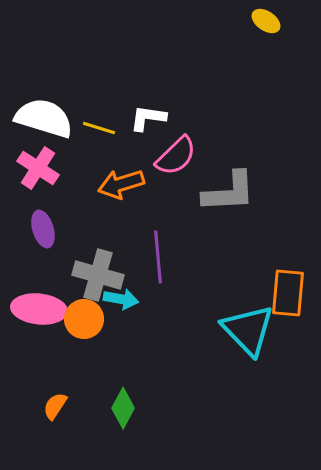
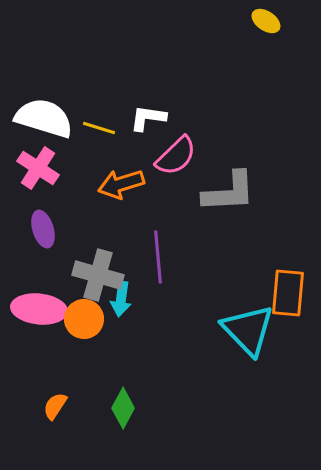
cyan arrow: rotated 88 degrees clockwise
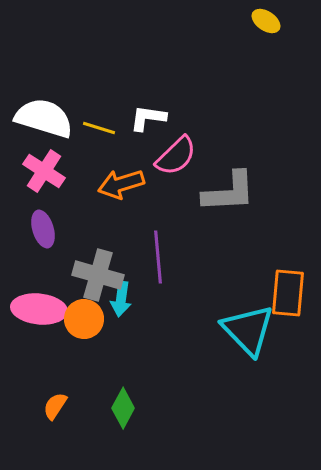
pink cross: moved 6 px right, 3 px down
